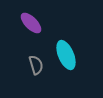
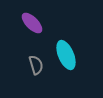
purple ellipse: moved 1 px right
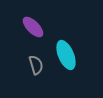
purple ellipse: moved 1 px right, 4 px down
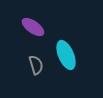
purple ellipse: rotated 10 degrees counterclockwise
